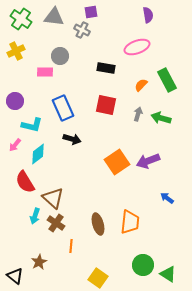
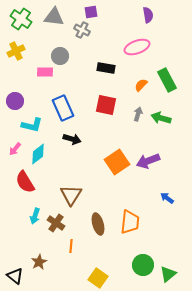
pink arrow: moved 4 px down
brown triangle: moved 18 px right, 3 px up; rotated 20 degrees clockwise
green triangle: rotated 48 degrees clockwise
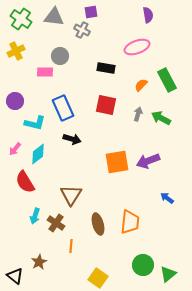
green arrow: rotated 12 degrees clockwise
cyan L-shape: moved 3 px right, 2 px up
orange square: rotated 25 degrees clockwise
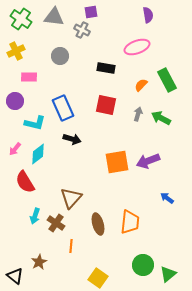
pink rectangle: moved 16 px left, 5 px down
brown triangle: moved 3 px down; rotated 10 degrees clockwise
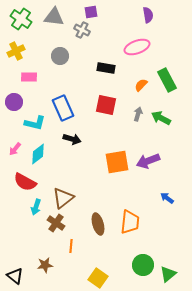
purple circle: moved 1 px left, 1 px down
red semicircle: rotated 30 degrees counterclockwise
brown triangle: moved 8 px left; rotated 10 degrees clockwise
cyan arrow: moved 1 px right, 9 px up
brown star: moved 6 px right, 3 px down; rotated 21 degrees clockwise
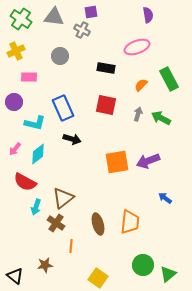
green rectangle: moved 2 px right, 1 px up
blue arrow: moved 2 px left
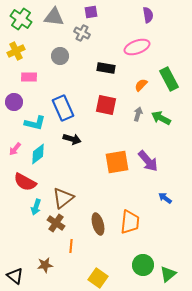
gray cross: moved 3 px down
purple arrow: rotated 110 degrees counterclockwise
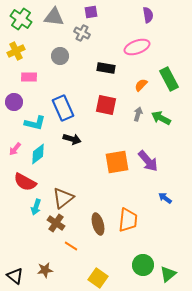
orange trapezoid: moved 2 px left, 2 px up
orange line: rotated 64 degrees counterclockwise
brown star: moved 5 px down
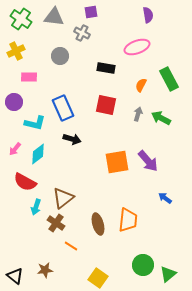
orange semicircle: rotated 16 degrees counterclockwise
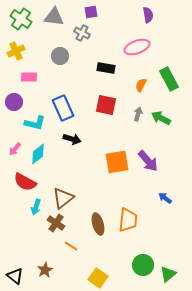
brown star: rotated 21 degrees counterclockwise
